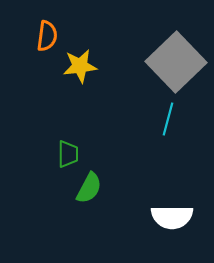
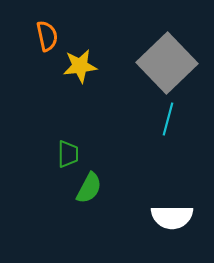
orange semicircle: rotated 20 degrees counterclockwise
gray square: moved 9 px left, 1 px down
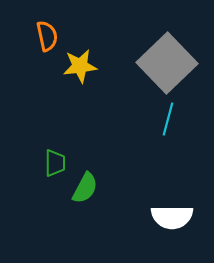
green trapezoid: moved 13 px left, 9 px down
green semicircle: moved 4 px left
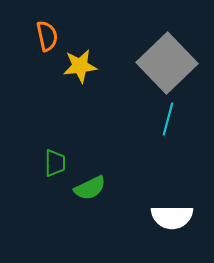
green semicircle: moved 5 px right; rotated 36 degrees clockwise
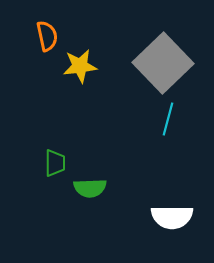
gray square: moved 4 px left
green semicircle: rotated 24 degrees clockwise
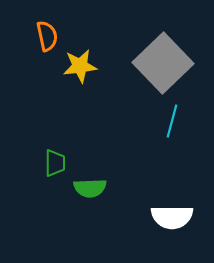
cyan line: moved 4 px right, 2 px down
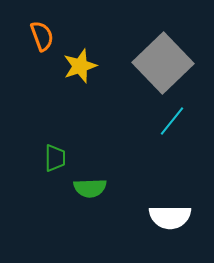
orange semicircle: moved 5 px left; rotated 8 degrees counterclockwise
yellow star: rotated 12 degrees counterclockwise
cyan line: rotated 24 degrees clockwise
green trapezoid: moved 5 px up
white semicircle: moved 2 px left
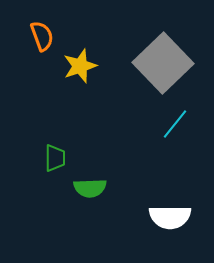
cyan line: moved 3 px right, 3 px down
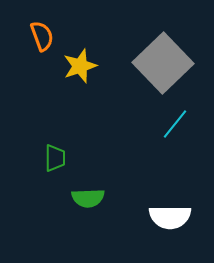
green semicircle: moved 2 px left, 10 px down
